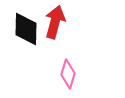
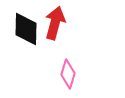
red arrow: moved 1 px down
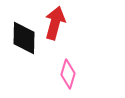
black diamond: moved 2 px left, 9 px down
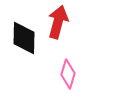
red arrow: moved 3 px right, 1 px up
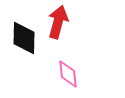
pink diamond: rotated 24 degrees counterclockwise
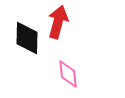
black diamond: moved 3 px right
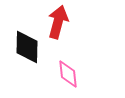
black diamond: moved 9 px down
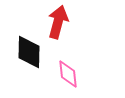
black diamond: moved 2 px right, 5 px down
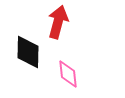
black diamond: moved 1 px left
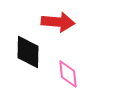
red arrow: rotated 80 degrees clockwise
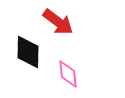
red arrow: rotated 32 degrees clockwise
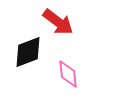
black diamond: rotated 68 degrees clockwise
